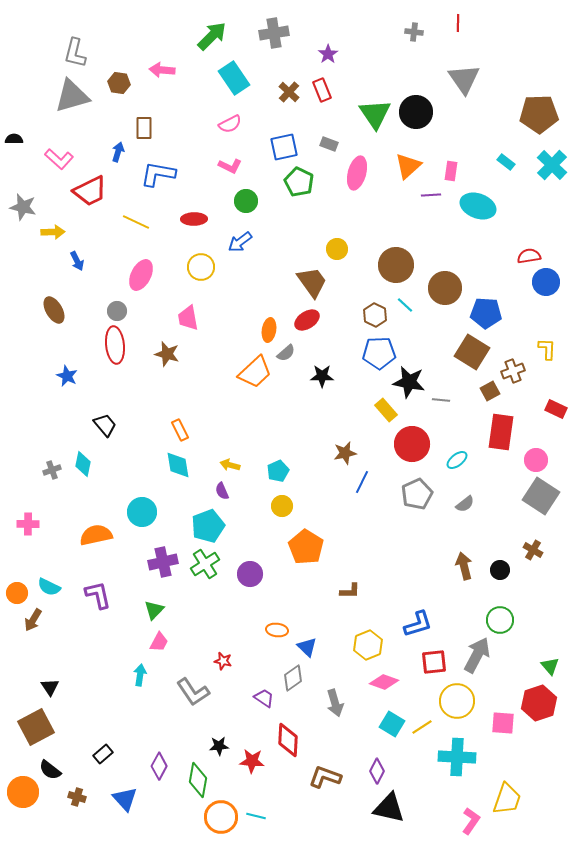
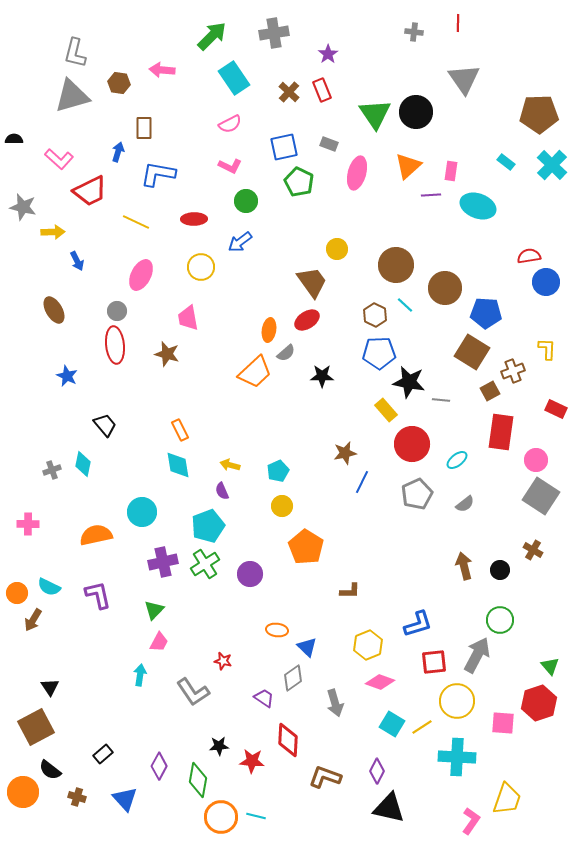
pink diamond at (384, 682): moved 4 px left
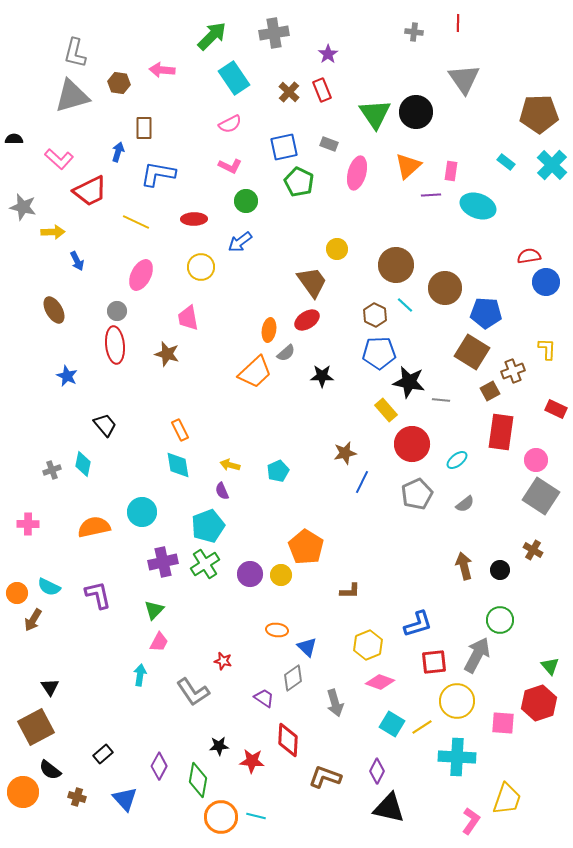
yellow circle at (282, 506): moved 1 px left, 69 px down
orange semicircle at (96, 535): moved 2 px left, 8 px up
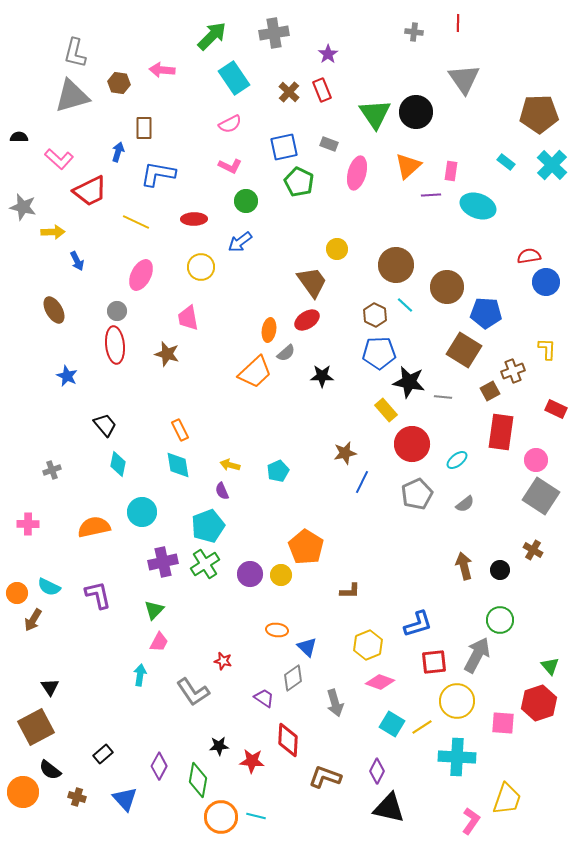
black semicircle at (14, 139): moved 5 px right, 2 px up
brown circle at (445, 288): moved 2 px right, 1 px up
brown square at (472, 352): moved 8 px left, 2 px up
gray line at (441, 400): moved 2 px right, 3 px up
cyan diamond at (83, 464): moved 35 px right
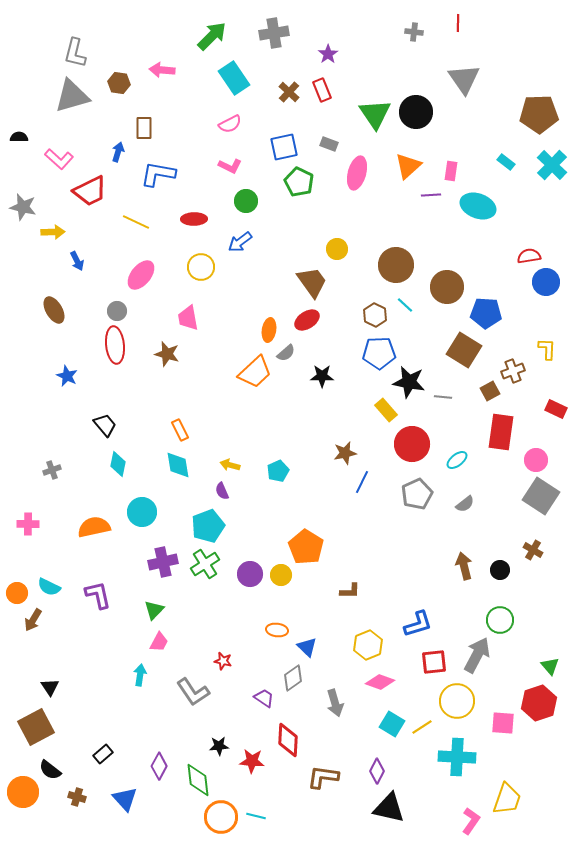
pink ellipse at (141, 275): rotated 12 degrees clockwise
brown L-shape at (325, 777): moved 2 px left; rotated 12 degrees counterclockwise
green diamond at (198, 780): rotated 16 degrees counterclockwise
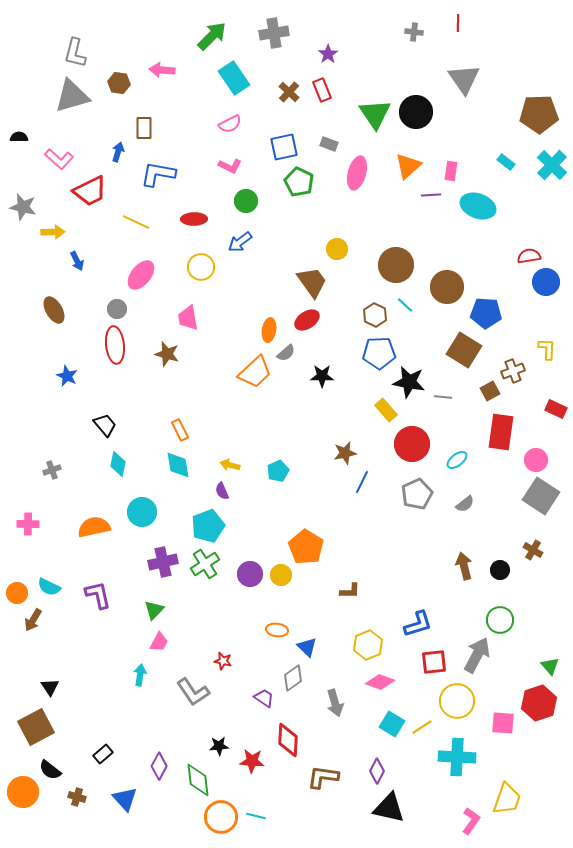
gray circle at (117, 311): moved 2 px up
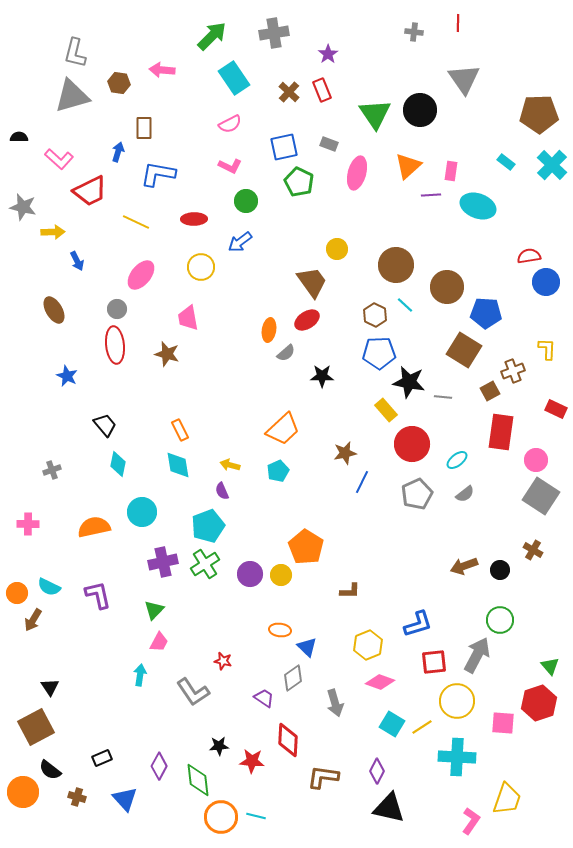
black circle at (416, 112): moved 4 px right, 2 px up
orange trapezoid at (255, 372): moved 28 px right, 57 px down
gray semicircle at (465, 504): moved 10 px up
brown arrow at (464, 566): rotated 96 degrees counterclockwise
orange ellipse at (277, 630): moved 3 px right
black rectangle at (103, 754): moved 1 px left, 4 px down; rotated 18 degrees clockwise
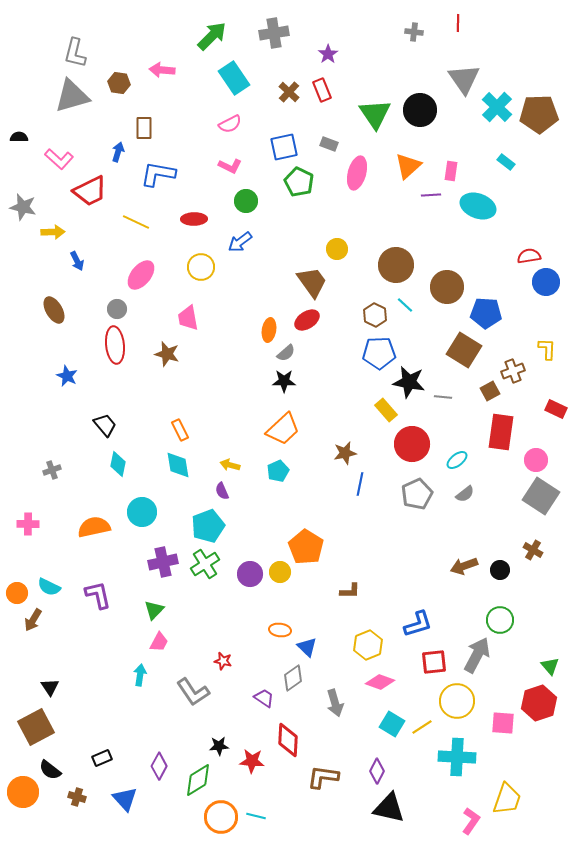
cyan cross at (552, 165): moved 55 px left, 58 px up
black star at (322, 376): moved 38 px left, 5 px down
blue line at (362, 482): moved 2 px left, 2 px down; rotated 15 degrees counterclockwise
yellow circle at (281, 575): moved 1 px left, 3 px up
green diamond at (198, 780): rotated 64 degrees clockwise
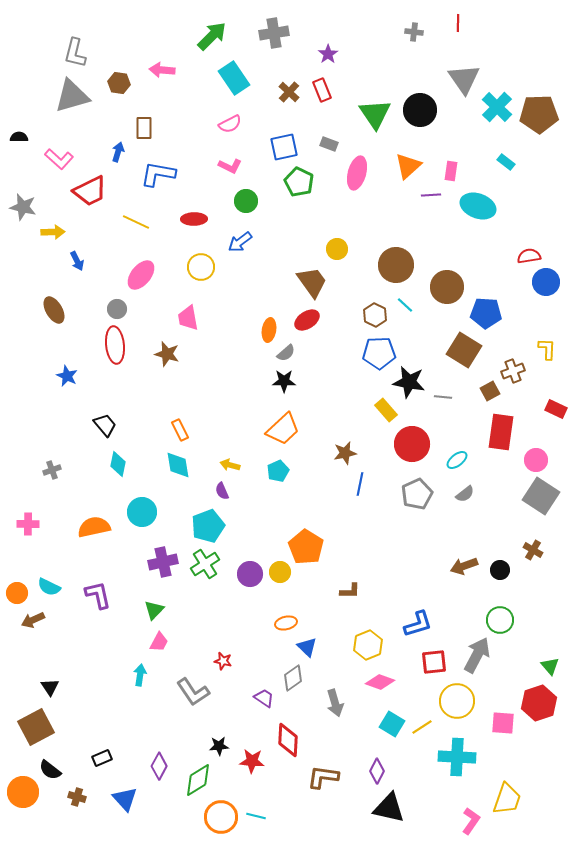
brown arrow at (33, 620): rotated 35 degrees clockwise
orange ellipse at (280, 630): moved 6 px right, 7 px up; rotated 20 degrees counterclockwise
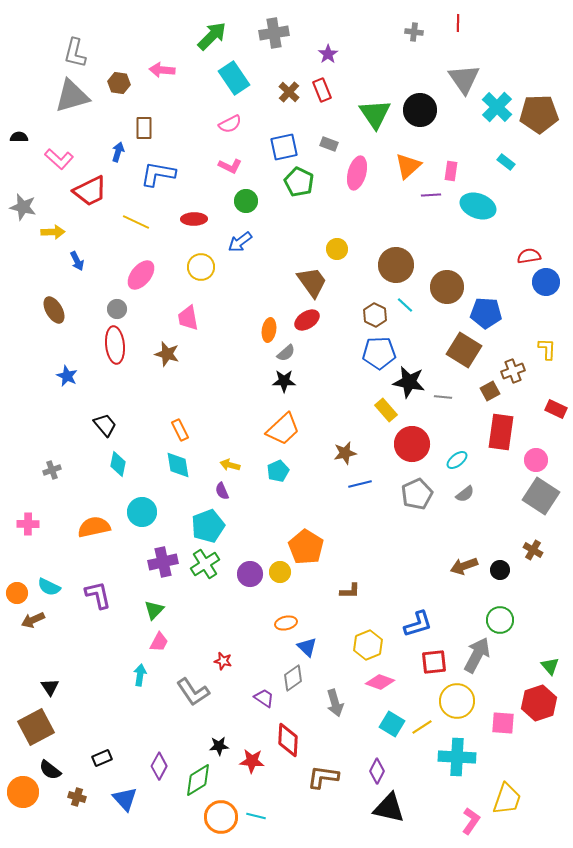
blue line at (360, 484): rotated 65 degrees clockwise
